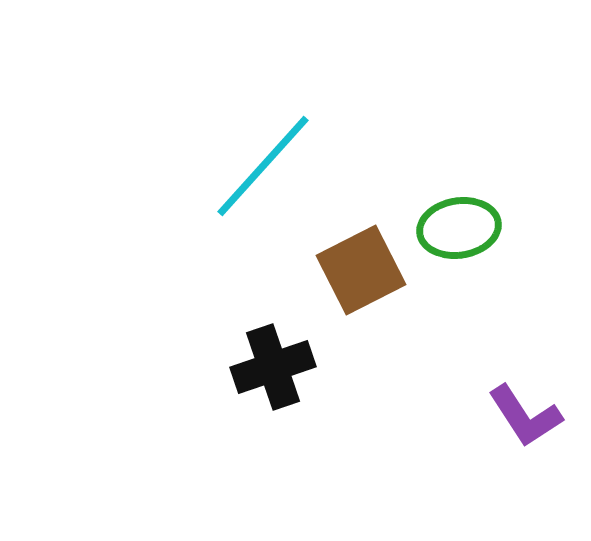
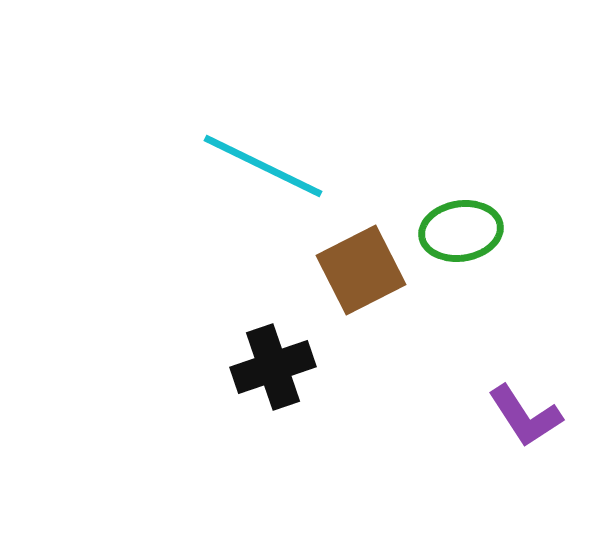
cyan line: rotated 74 degrees clockwise
green ellipse: moved 2 px right, 3 px down
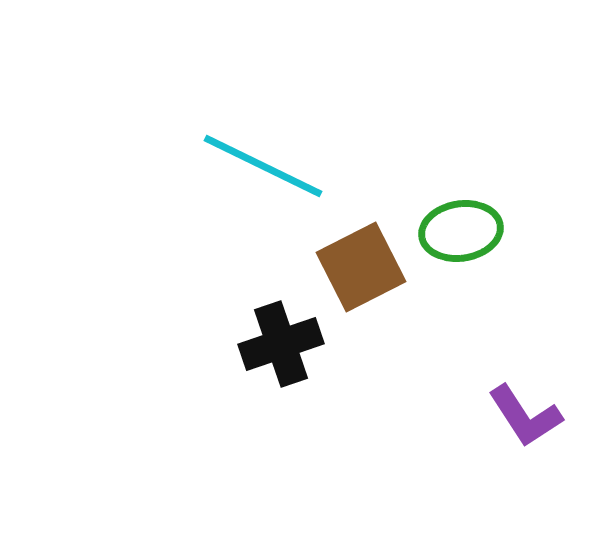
brown square: moved 3 px up
black cross: moved 8 px right, 23 px up
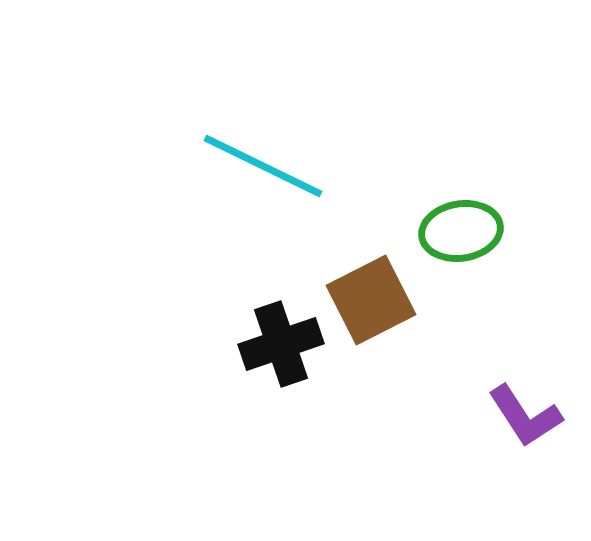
brown square: moved 10 px right, 33 px down
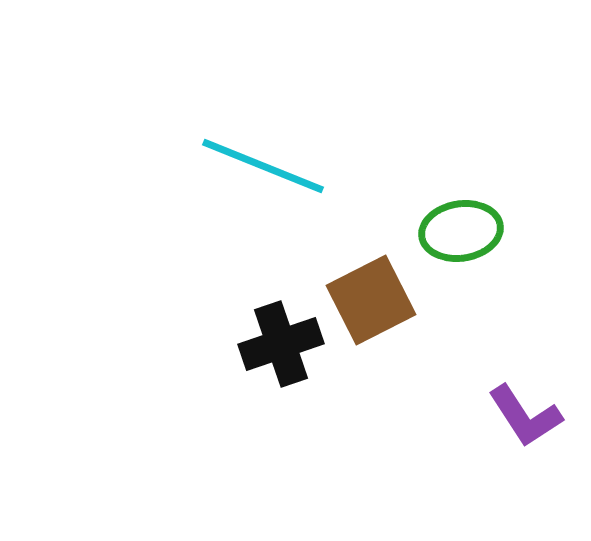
cyan line: rotated 4 degrees counterclockwise
